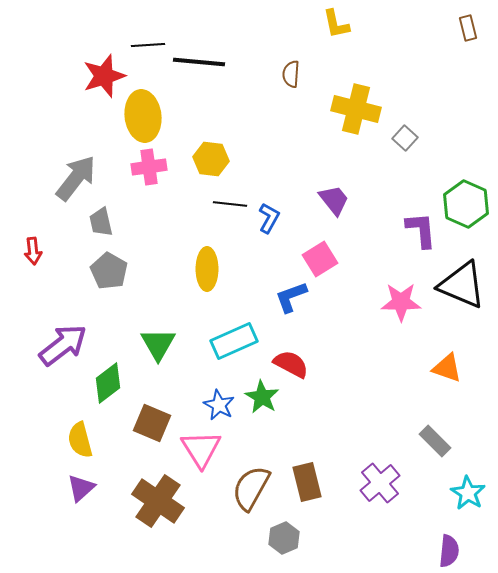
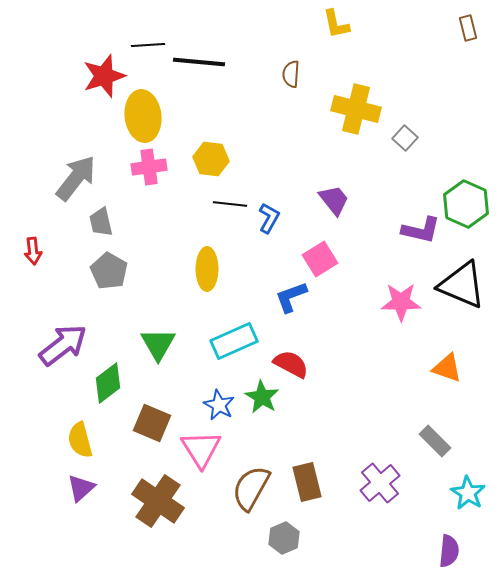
purple L-shape at (421, 230): rotated 108 degrees clockwise
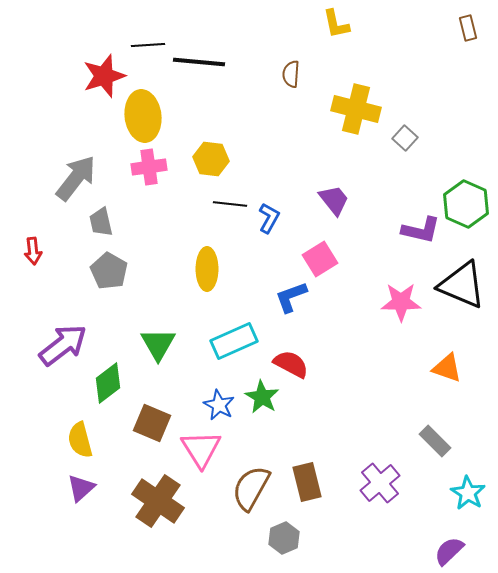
purple semicircle at (449, 551): rotated 140 degrees counterclockwise
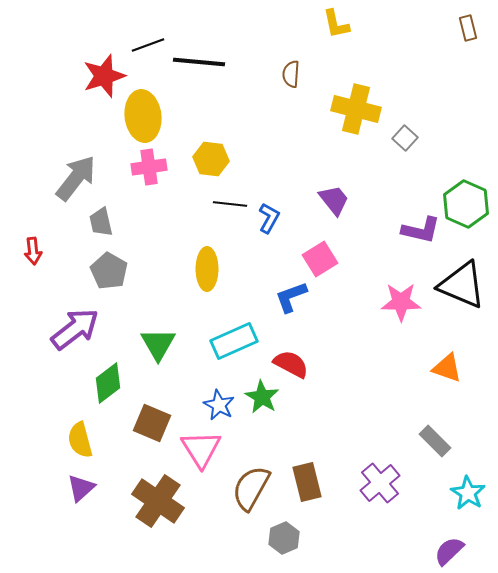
black line at (148, 45): rotated 16 degrees counterclockwise
purple arrow at (63, 345): moved 12 px right, 16 px up
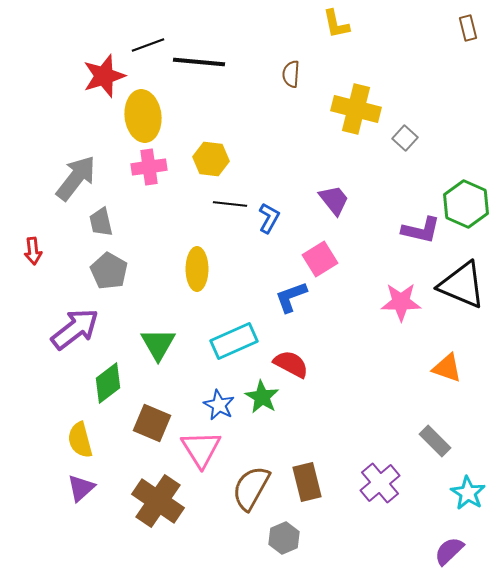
yellow ellipse at (207, 269): moved 10 px left
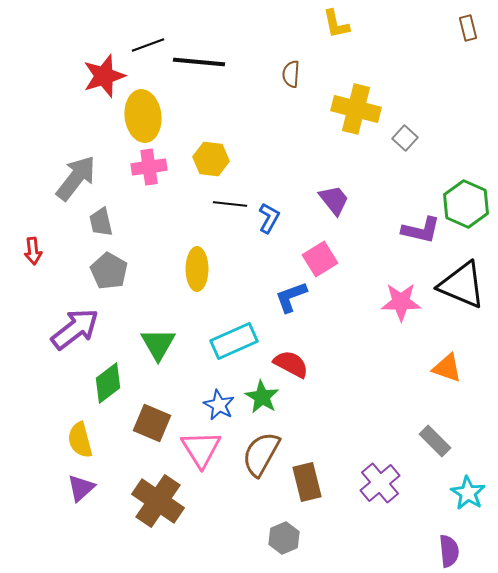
brown semicircle at (251, 488): moved 10 px right, 34 px up
purple semicircle at (449, 551): rotated 128 degrees clockwise
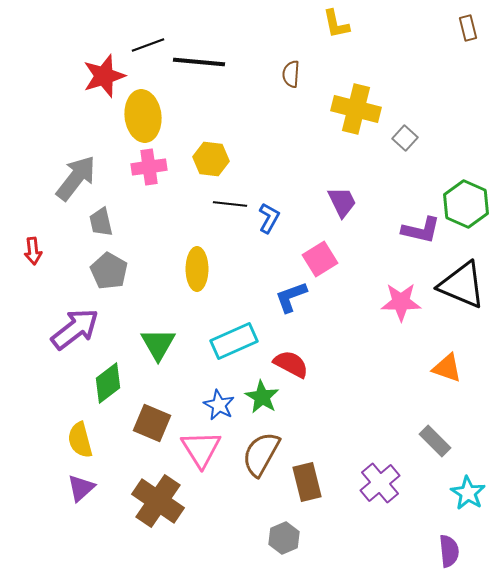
purple trapezoid at (334, 200): moved 8 px right, 2 px down; rotated 12 degrees clockwise
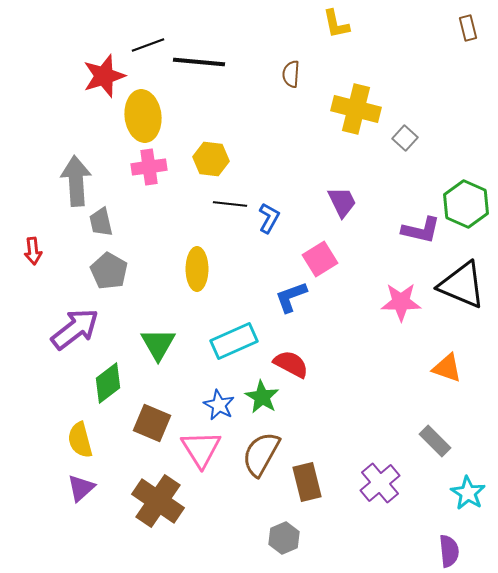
gray arrow at (76, 178): moved 3 px down; rotated 42 degrees counterclockwise
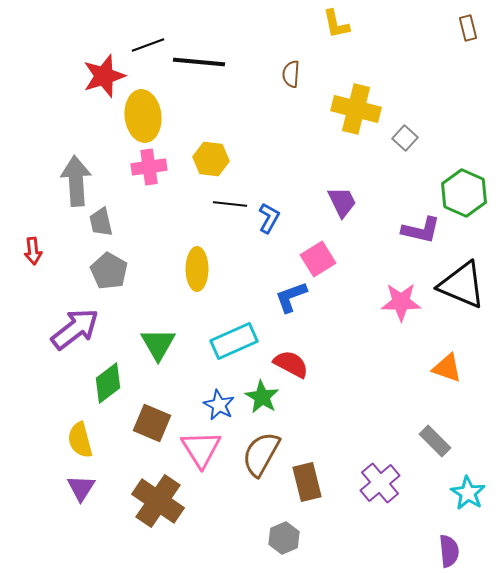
green hexagon at (466, 204): moved 2 px left, 11 px up
pink square at (320, 259): moved 2 px left
purple triangle at (81, 488): rotated 16 degrees counterclockwise
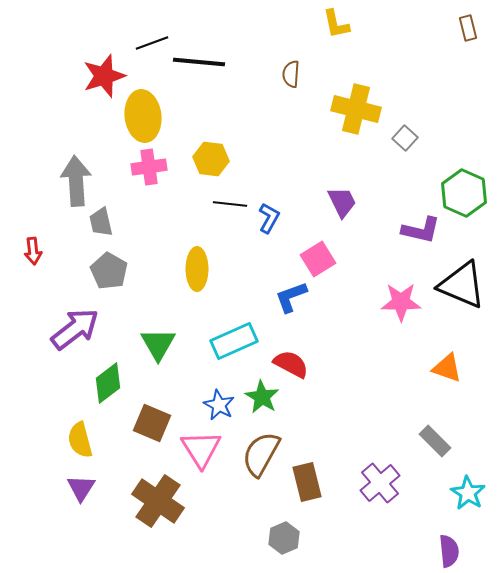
black line at (148, 45): moved 4 px right, 2 px up
